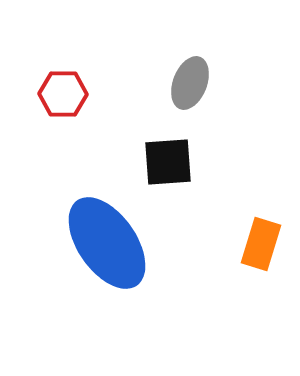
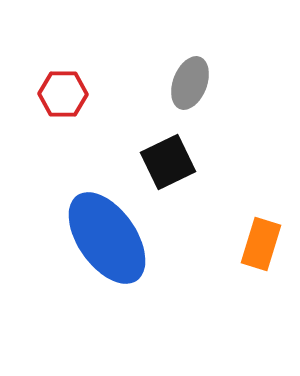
black square: rotated 22 degrees counterclockwise
blue ellipse: moved 5 px up
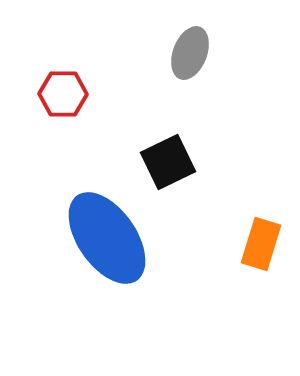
gray ellipse: moved 30 px up
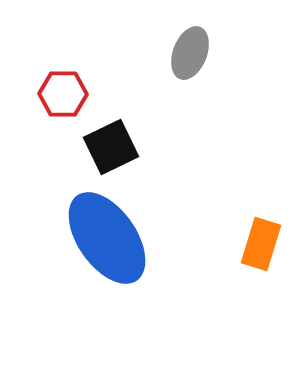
black square: moved 57 px left, 15 px up
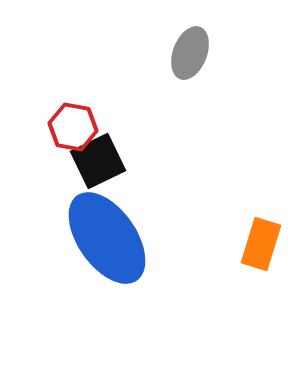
red hexagon: moved 10 px right, 33 px down; rotated 9 degrees clockwise
black square: moved 13 px left, 14 px down
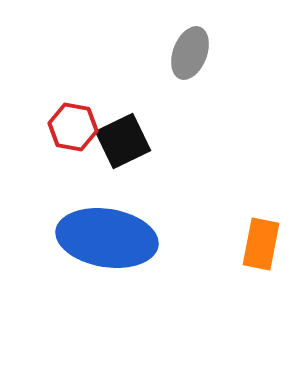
black square: moved 25 px right, 20 px up
blue ellipse: rotated 46 degrees counterclockwise
orange rectangle: rotated 6 degrees counterclockwise
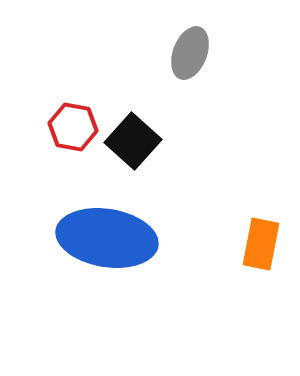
black square: moved 10 px right; rotated 22 degrees counterclockwise
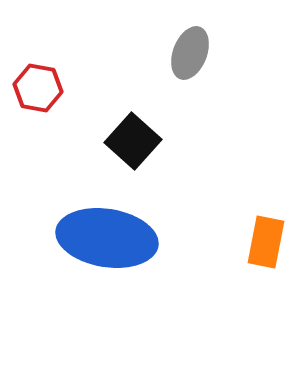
red hexagon: moved 35 px left, 39 px up
orange rectangle: moved 5 px right, 2 px up
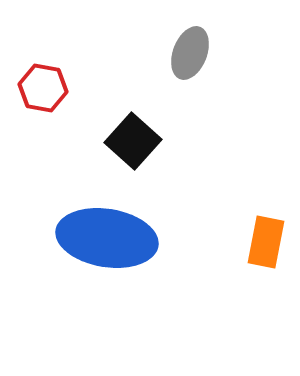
red hexagon: moved 5 px right
